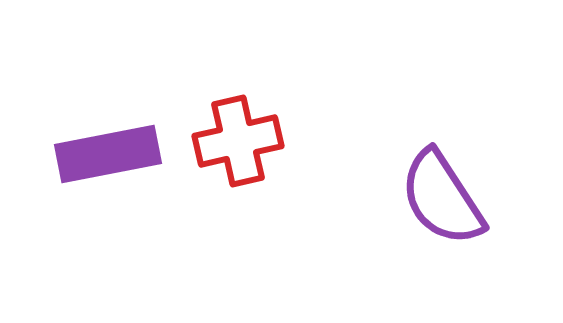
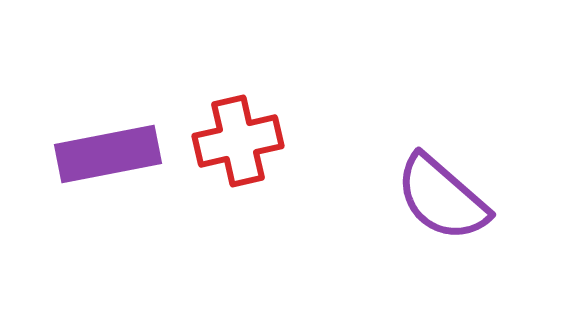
purple semicircle: rotated 16 degrees counterclockwise
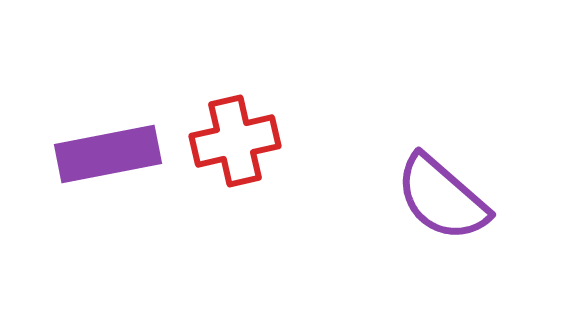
red cross: moved 3 px left
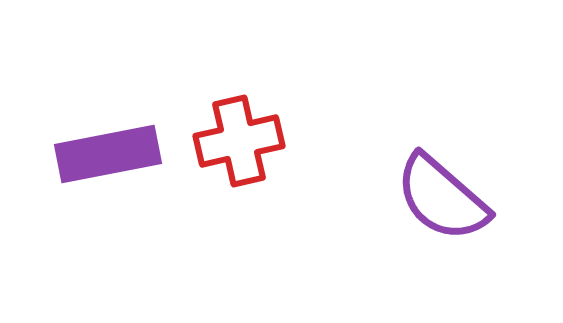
red cross: moved 4 px right
